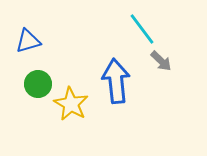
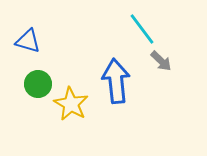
blue triangle: rotated 32 degrees clockwise
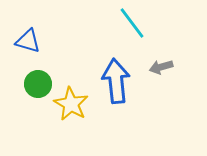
cyan line: moved 10 px left, 6 px up
gray arrow: moved 6 px down; rotated 120 degrees clockwise
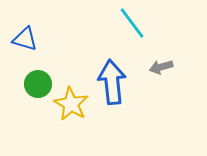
blue triangle: moved 3 px left, 2 px up
blue arrow: moved 4 px left, 1 px down
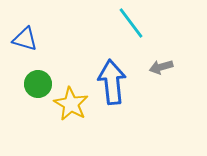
cyan line: moved 1 px left
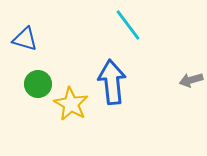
cyan line: moved 3 px left, 2 px down
gray arrow: moved 30 px right, 13 px down
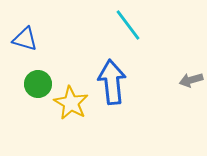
yellow star: moved 1 px up
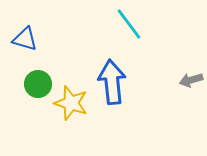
cyan line: moved 1 px right, 1 px up
yellow star: rotated 12 degrees counterclockwise
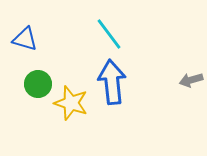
cyan line: moved 20 px left, 10 px down
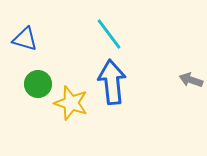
gray arrow: rotated 35 degrees clockwise
